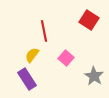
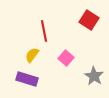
purple rectangle: rotated 40 degrees counterclockwise
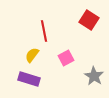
pink square: rotated 21 degrees clockwise
purple rectangle: moved 2 px right
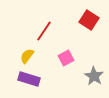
red line: rotated 45 degrees clockwise
yellow semicircle: moved 5 px left, 1 px down
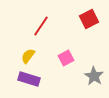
red square: moved 1 px up; rotated 30 degrees clockwise
red line: moved 3 px left, 5 px up
yellow semicircle: moved 1 px right
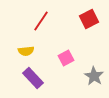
red line: moved 5 px up
yellow semicircle: moved 2 px left, 5 px up; rotated 133 degrees counterclockwise
purple rectangle: moved 4 px right, 1 px up; rotated 30 degrees clockwise
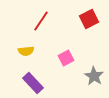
purple rectangle: moved 5 px down
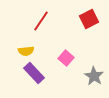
pink square: rotated 21 degrees counterclockwise
purple rectangle: moved 1 px right, 10 px up
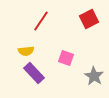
pink square: rotated 21 degrees counterclockwise
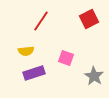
purple rectangle: rotated 65 degrees counterclockwise
